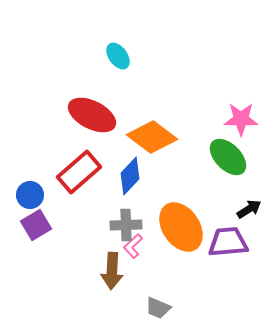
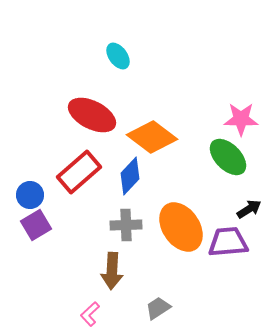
pink L-shape: moved 43 px left, 68 px down
gray trapezoid: rotated 124 degrees clockwise
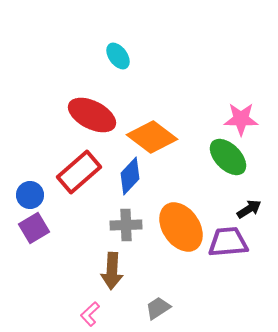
purple square: moved 2 px left, 3 px down
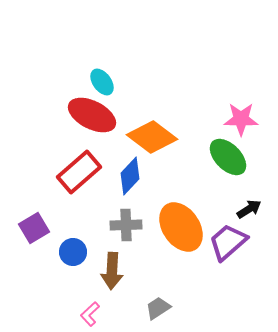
cyan ellipse: moved 16 px left, 26 px down
blue circle: moved 43 px right, 57 px down
purple trapezoid: rotated 36 degrees counterclockwise
